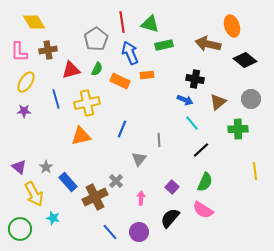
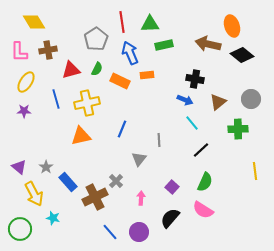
green triangle at (150, 24): rotated 18 degrees counterclockwise
black diamond at (245, 60): moved 3 px left, 5 px up
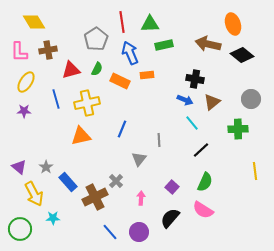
orange ellipse at (232, 26): moved 1 px right, 2 px up
brown triangle at (218, 102): moved 6 px left
cyan star at (53, 218): rotated 16 degrees counterclockwise
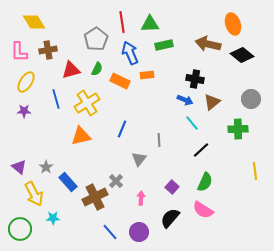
yellow cross at (87, 103): rotated 20 degrees counterclockwise
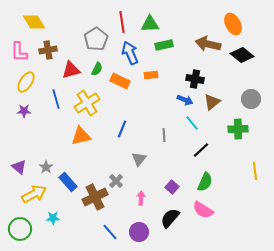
orange ellipse at (233, 24): rotated 10 degrees counterclockwise
orange rectangle at (147, 75): moved 4 px right
gray line at (159, 140): moved 5 px right, 5 px up
yellow arrow at (34, 194): rotated 90 degrees counterclockwise
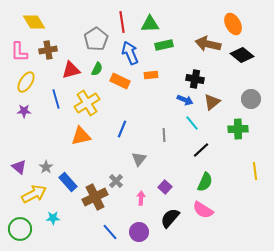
purple square at (172, 187): moved 7 px left
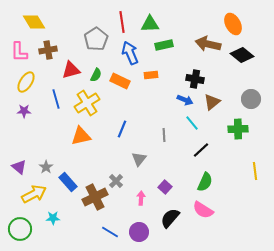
green semicircle at (97, 69): moved 1 px left, 6 px down
blue line at (110, 232): rotated 18 degrees counterclockwise
